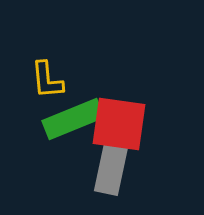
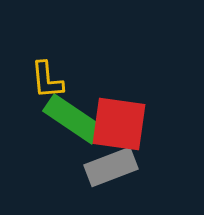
green rectangle: rotated 56 degrees clockwise
gray rectangle: moved 2 px up; rotated 57 degrees clockwise
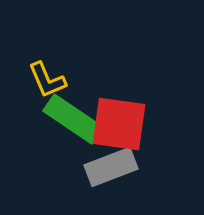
yellow L-shape: rotated 18 degrees counterclockwise
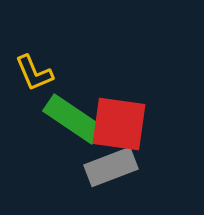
yellow L-shape: moved 13 px left, 7 px up
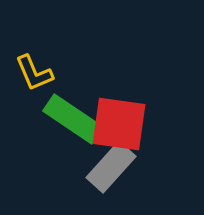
gray rectangle: rotated 27 degrees counterclockwise
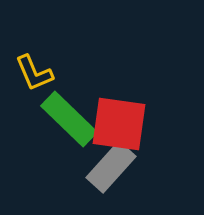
green rectangle: moved 4 px left; rotated 10 degrees clockwise
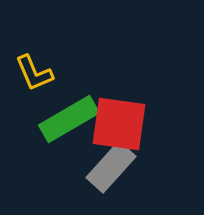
green rectangle: rotated 74 degrees counterclockwise
